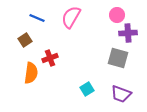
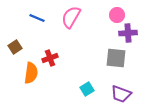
brown square: moved 10 px left, 7 px down
gray square: moved 2 px left; rotated 10 degrees counterclockwise
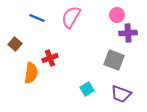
brown square: moved 3 px up; rotated 16 degrees counterclockwise
gray square: moved 2 px left, 2 px down; rotated 15 degrees clockwise
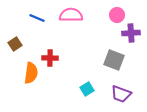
pink semicircle: moved 2 px up; rotated 60 degrees clockwise
purple cross: moved 3 px right
brown square: rotated 16 degrees clockwise
red cross: rotated 21 degrees clockwise
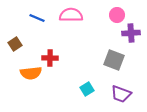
orange semicircle: rotated 75 degrees clockwise
